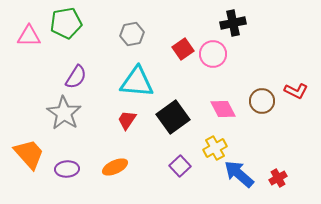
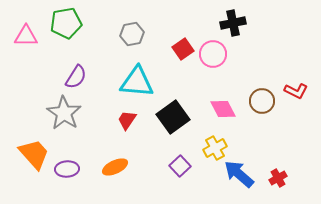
pink triangle: moved 3 px left
orange trapezoid: moved 5 px right
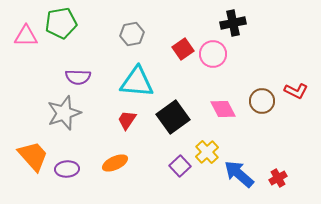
green pentagon: moved 5 px left
purple semicircle: moved 2 px right; rotated 60 degrees clockwise
gray star: rotated 20 degrees clockwise
yellow cross: moved 8 px left, 4 px down; rotated 15 degrees counterclockwise
orange trapezoid: moved 1 px left, 2 px down
orange ellipse: moved 4 px up
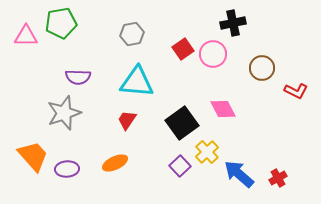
brown circle: moved 33 px up
black square: moved 9 px right, 6 px down
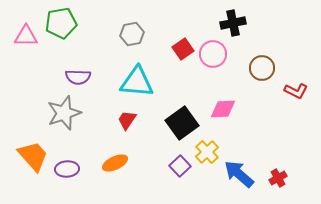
pink diamond: rotated 64 degrees counterclockwise
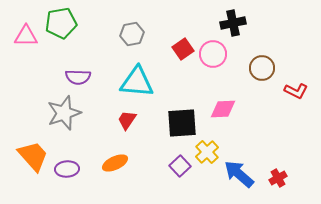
black square: rotated 32 degrees clockwise
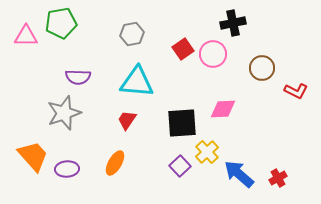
orange ellipse: rotated 35 degrees counterclockwise
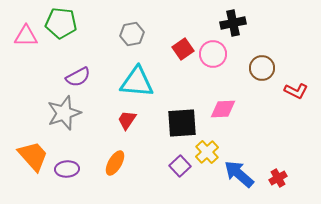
green pentagon: rotated 16 degrees clockwise
purple semicircle: rotated 30 degrees counterclockwise
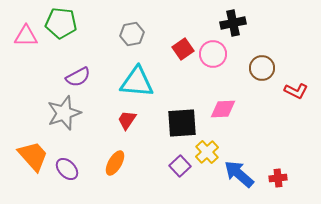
purple ellipse: rotated 50 degrees clockwise
red cross: rotated 24 degrees clockwise
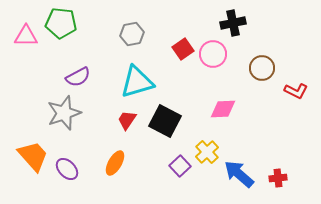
cyan triangle: rotated 21 degrees counterclockwise
black square: moved 17 px left, 2 px up; rotated 32 degrees clockwise
